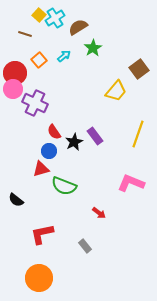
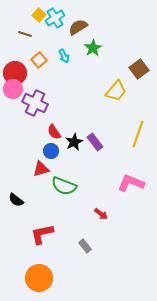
cyan arrow: rotated 104 degrees clockwise
purple rectangle: moved 6 px down
blue circle: moved 2 px right
red arrow: moved 2 px right, 1 px down
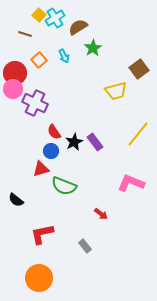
yellow trapezoid: rotated 35 degrees clockwise
yellow line: rotated 20 degrees clockwise
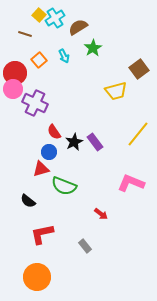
blue circle: moved 2 px left, 1 px down
black semicircle: moved 12 px right, 1 px down
orange circle: moved 2 px left, 1 px up
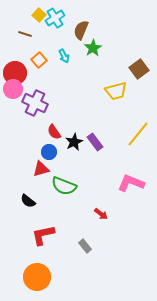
brown semicircle: moved 3 px right, 3 px down; rotated 36 degrees counterclockwise
red L-shape: moved 1 px right, 1 px down
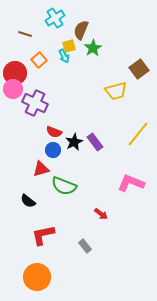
yellow square: moved 30 px right, 31 px down; rotated 32 degrees clockwise
red semicircle: rotated 35 degrees counterclockwise
blue circle: moved 4 px right, 2 px up
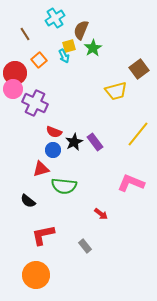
brown line: rotated 40 degrees clockwise
green semicircle: rotated 15 degrees counterclockwise
orange circle: moved 1 px left, 2 px up
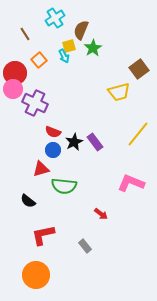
yellow trapezoid: moved 3 px right, 1 px down
red semicircle: moved 1 px left
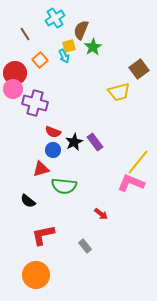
green star: moved 1 px up
orange square: moved 1 px right
purple cross: rotated 10 degrees counterclockwise
yellow line: moved 28 px down
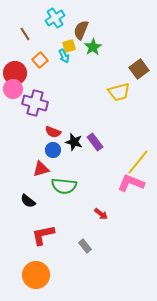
black star: rotated 30 degrees counterclockwise
